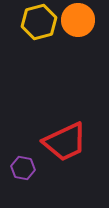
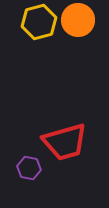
red trapezoid: rotated 9 degrees clockwise
purple hexagon: moved 6 px right
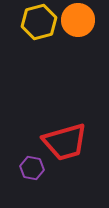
purple hexagon: moved 3 px right
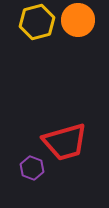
yellow hexagon: moved 2 px left
purple hexagon: rotated 10 degrees clockwise
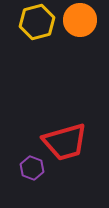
orange circle: moved 2 px right
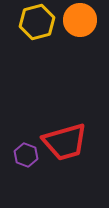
purple hexagon: moved 6 px left, 13 px up
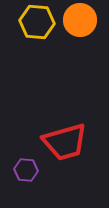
yellow hexagon: rotated 20 degrees clockwise
purple hexagon: moved 15 px down; rotated 15 degrees counterclockwise
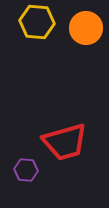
orange circle: moved 6 px right, 8 px down
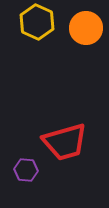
yellow hexagon: rotated 20 degrees clockwise
